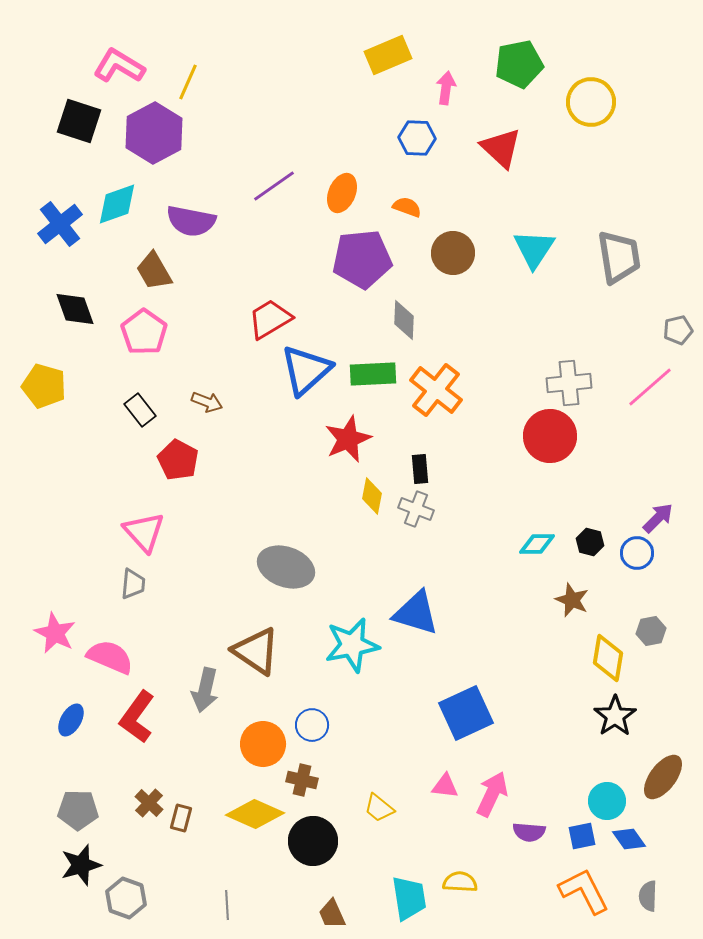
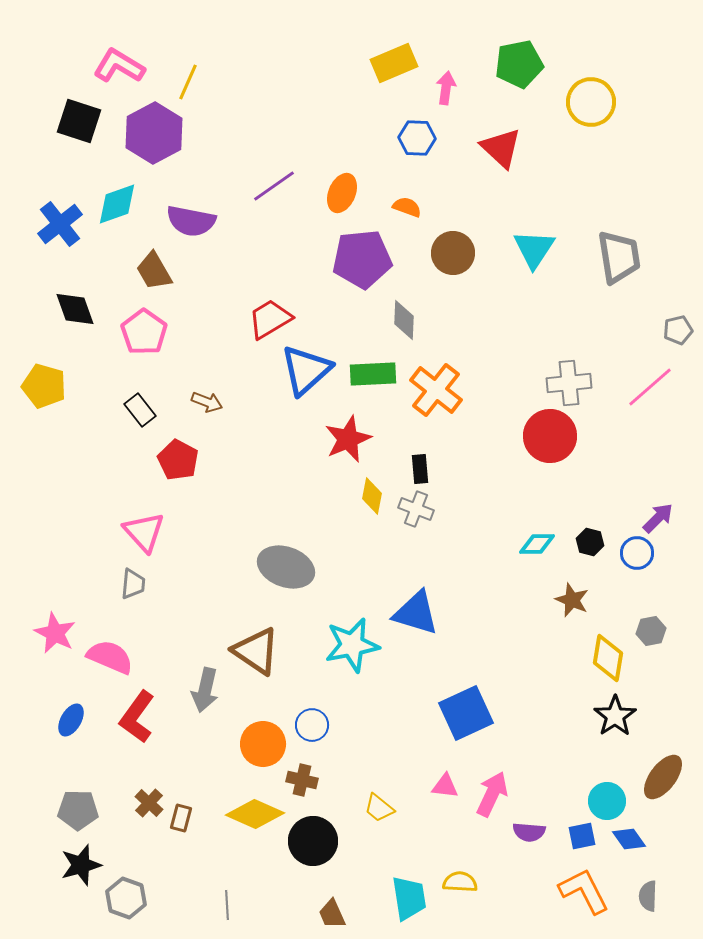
yellow rectangle at (388, 55): moved 6 px right, 8 px down
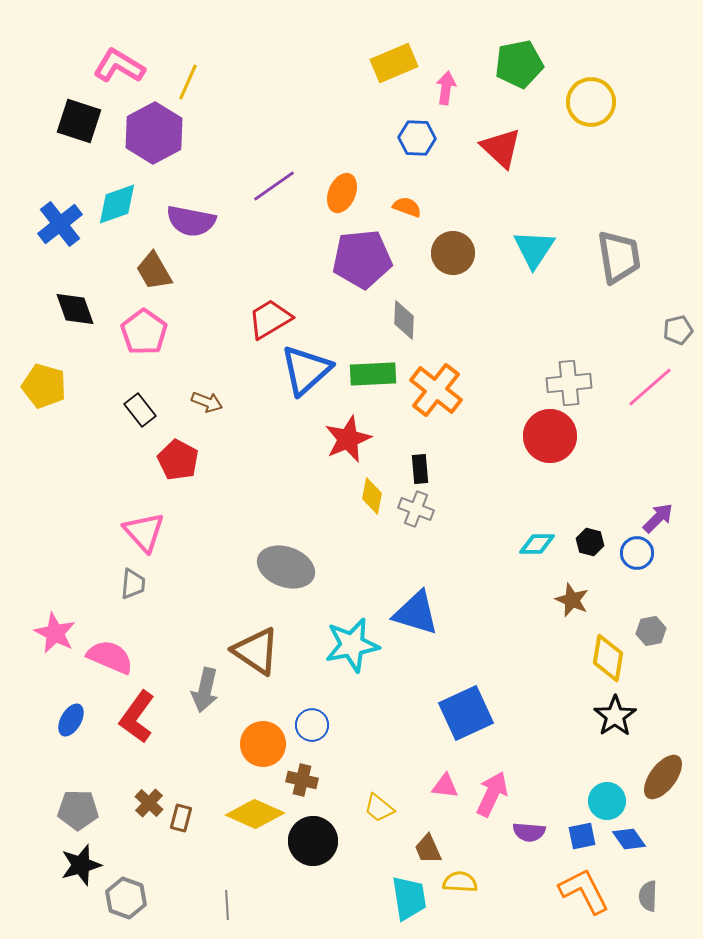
brown trapezoid at (332, 914): moved 96 px right, 65 px up
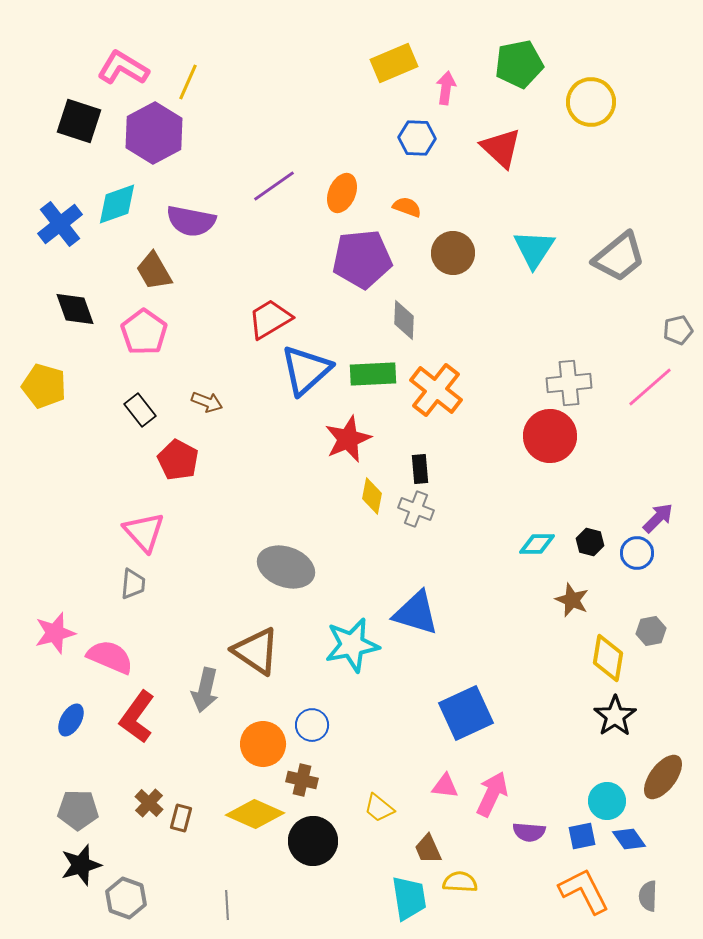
pink L-shape at (119, 66): moved 4 px right, 2 px down
gray trapezoid at (619, 257): rotated 60 degrees clockwise
pink star at (55, 633): rotated 30 degrees clockwise
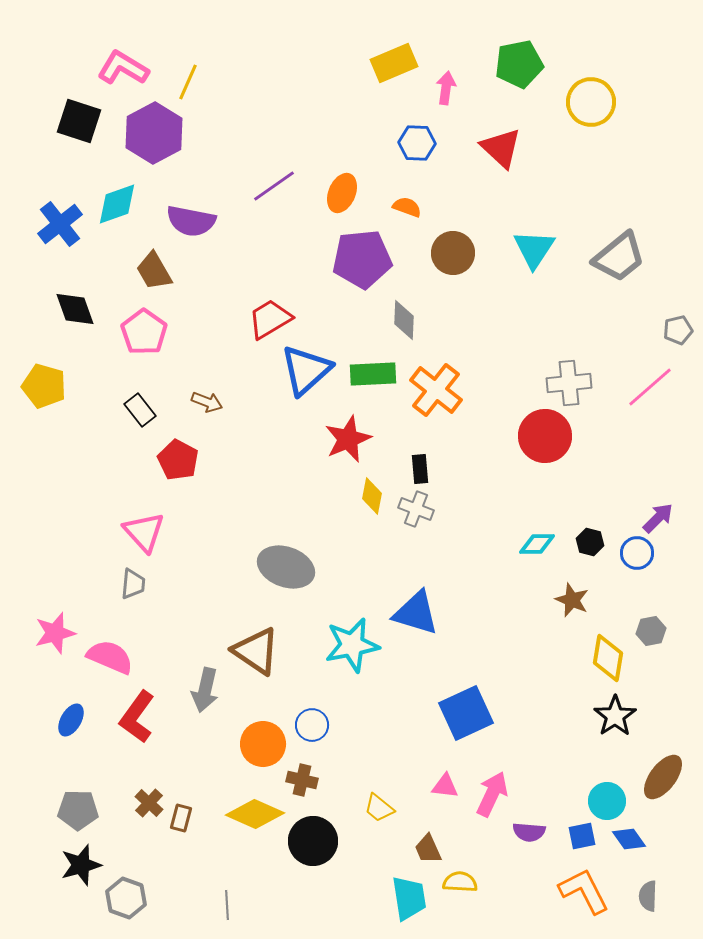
blue hexagon at (417, 138): moved 5 px down
red circle at (550, 436): moved 5 px left
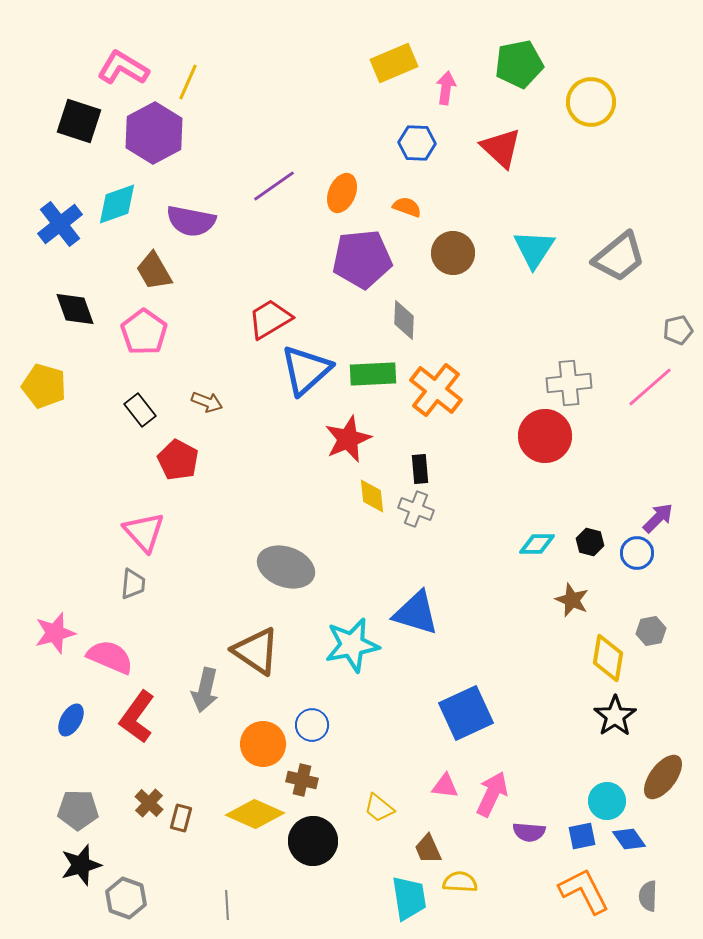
yellow diamond at (372, 496): rotated 18 degrees counterclockwise
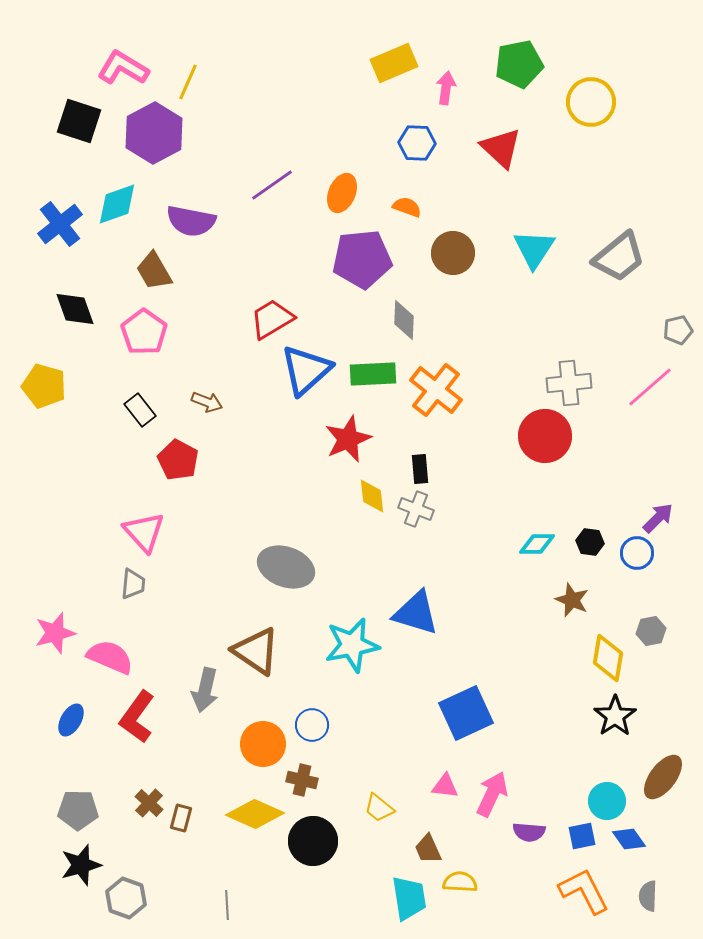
purple line at (274, 186): moved 2 px left, 1 px up
red trapezoid at (270, 319): moved 2 px right
black hexagon at (590, 542): rotated 8 degrees counterclockwise
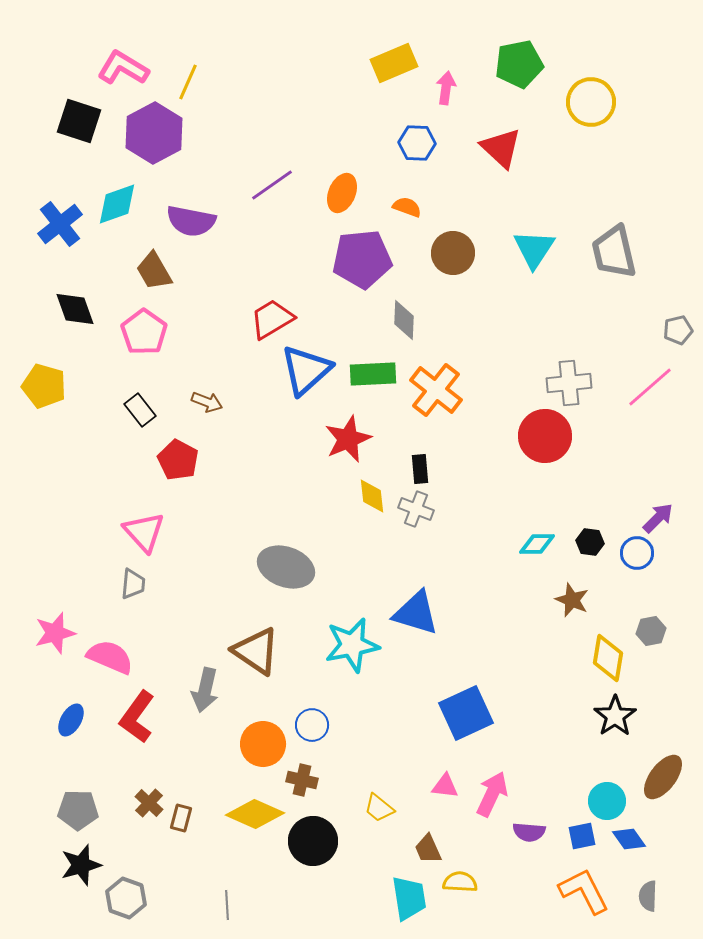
gray trapezoid at (619, 257): moved 5 px left, 5 px up; rotated 116 degrees clockwise
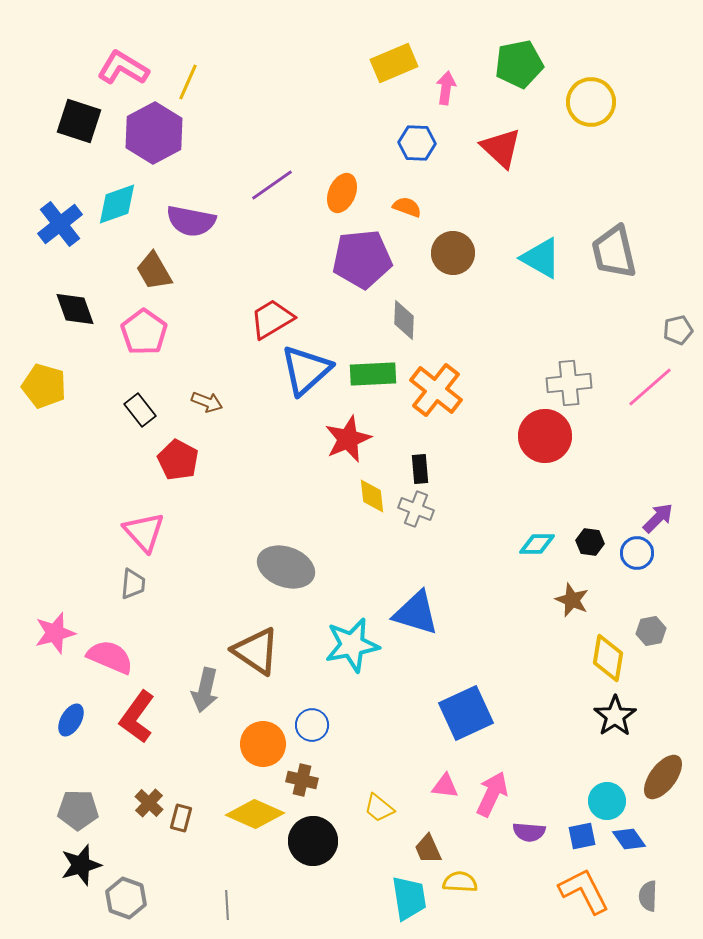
cyan triangle at (534, 249): moved 7 px right, 9 px down; rotated 33 degrees counterclockwise
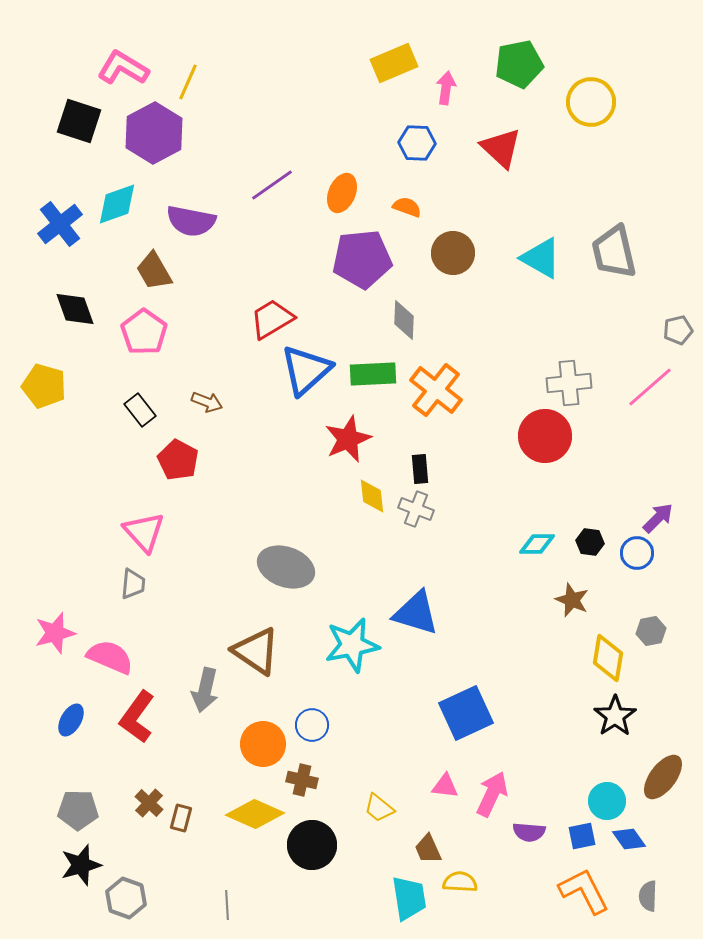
black circle at (313, 841): moved 1 px left, 4 px down
